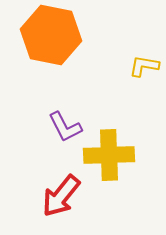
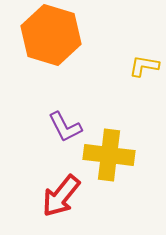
orange hexagon: rotated 6 degrees clockwise
yellow cross: rotated 9 degrees clockwise
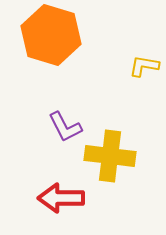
yellow cross: moved 1 px right, 1 px down
red arrow: moved 2 px down; rotated 51 degrees clockwise
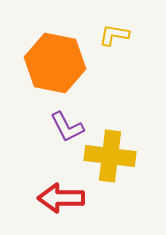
orange hexagon: moved 4 px right, 28 px down; rotated 6 degrees counterclockwise
yellow L-shape: moved 30 px left, 31 px up
purple L-shape: moved 2 px right
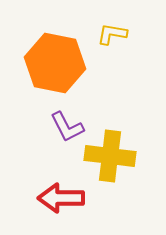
yellow L-shape: moved 2 px left, 1 px up
